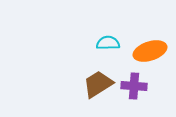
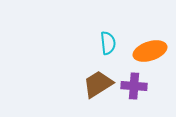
cyan semicircle: rotated 85 degrees clockwise
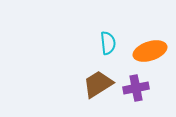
purple cross: moved 2 px right, 2 px down; rotated 15 degrees counterclockwise
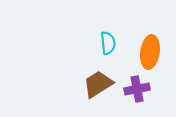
orange ellipse: moved 1 px down; rotated 64 degrees counterclockwise
purple cross: moved 1 px right, 1 px down
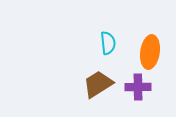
purple cross: moved 1 px right, 2 px up; rotated 10 degrees clockwise
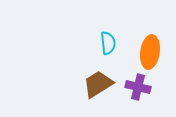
purple cross: rotated 15 degrees clockwise
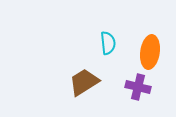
brown trapezoid: moved 14 px left, 2 px up
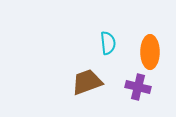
orange ellipse: rotated 8 degrees counterclockwise
brown trapezoid: moved 3 px right; rotated 12 degrees clockwise
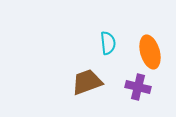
orange ellipse: rotated 16 degrees counterclockwise
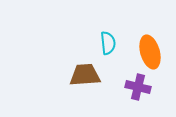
brown trapezoid: moved 2 px left, 7 px up; rotated 16 degrees clockwise
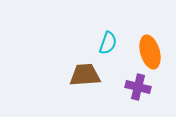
cyan semicircle: rotated 25 degrees clockwise
